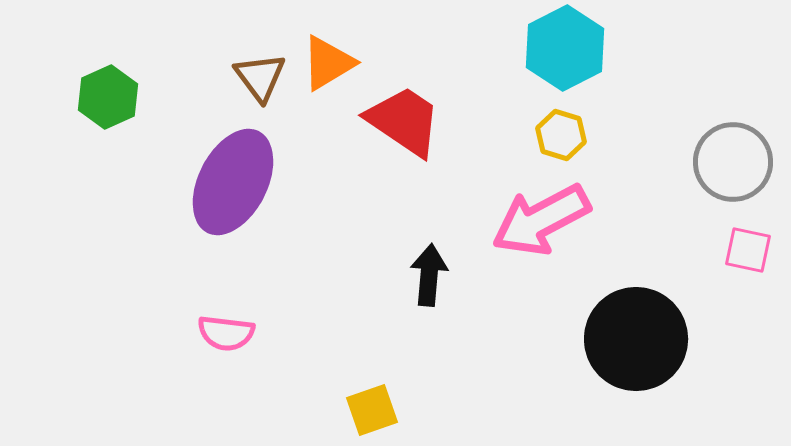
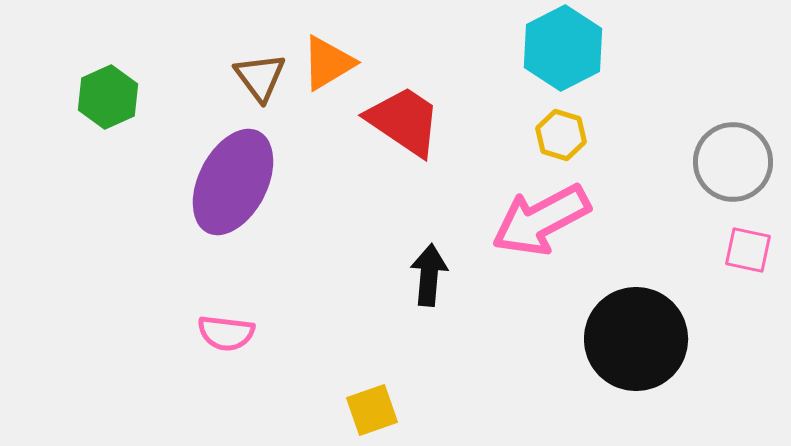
cyan hexagon: moved 2 px left
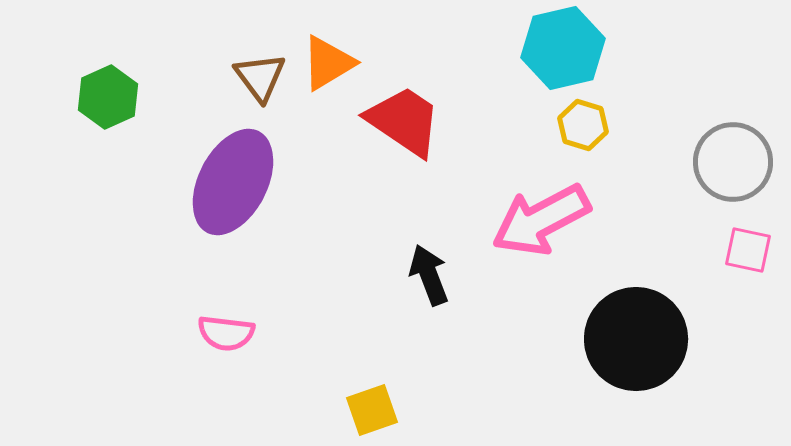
cyan hexagon: rotated 14 degrees clockwise
yellow hexagon: moved 22 px right, 10 px up
black arrow: rotated 26 degrees counterclockwise
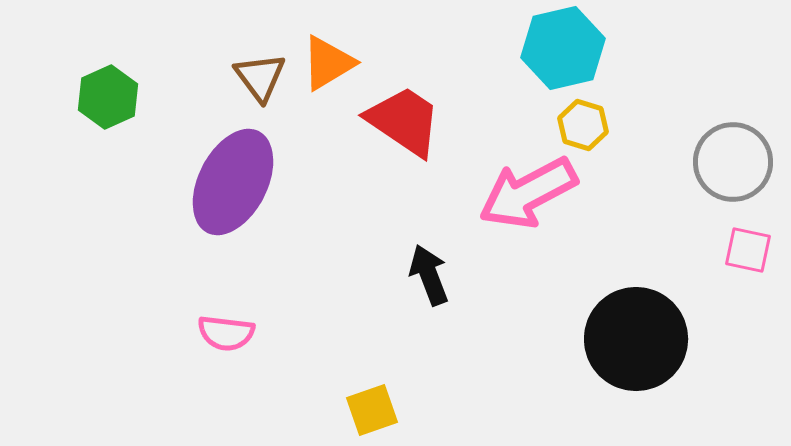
pink arrow: moved 13 px left, 27 px up
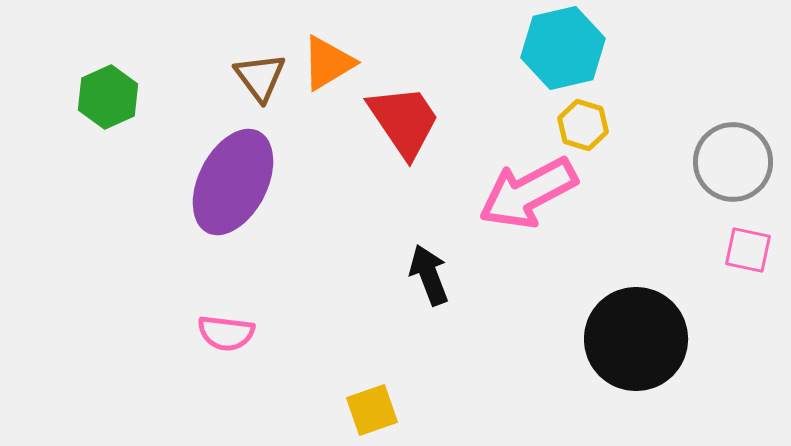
red trapezoid: rotated 22 degrees clockwise
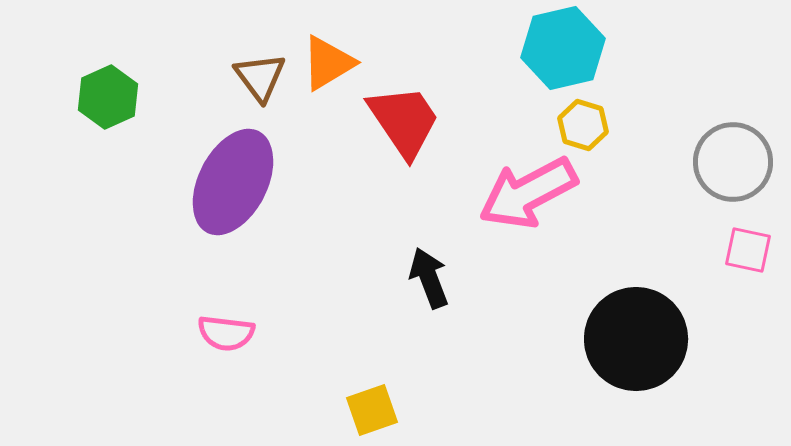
black arrow: moved 3 px down
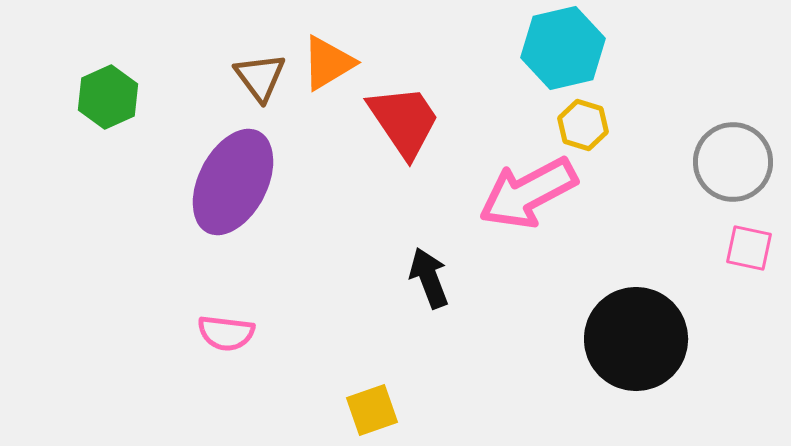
pink square: moved 1 px right, 2 px up
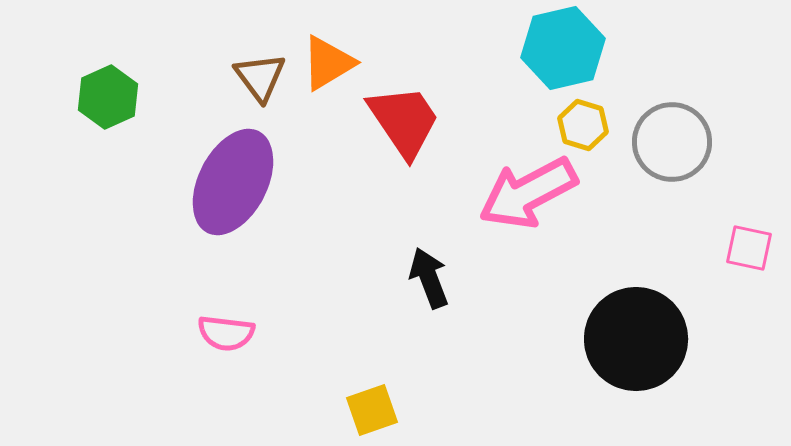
gray circle: moved 61 px left, 20 px up
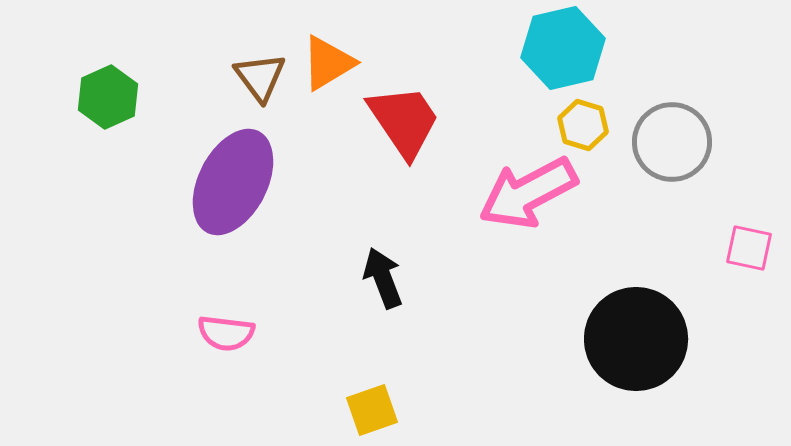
black arrow: moved 46 px left
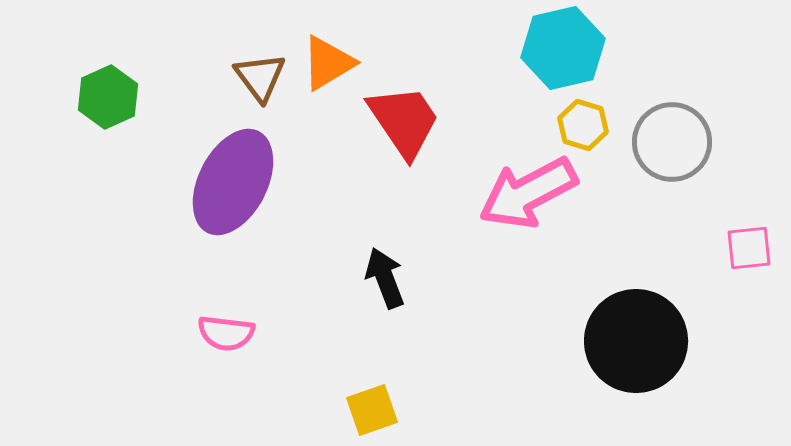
pink square: rotated 18 degrees counterclockwise
black arrow: moved 2 px right
black circle: moved 2 px down
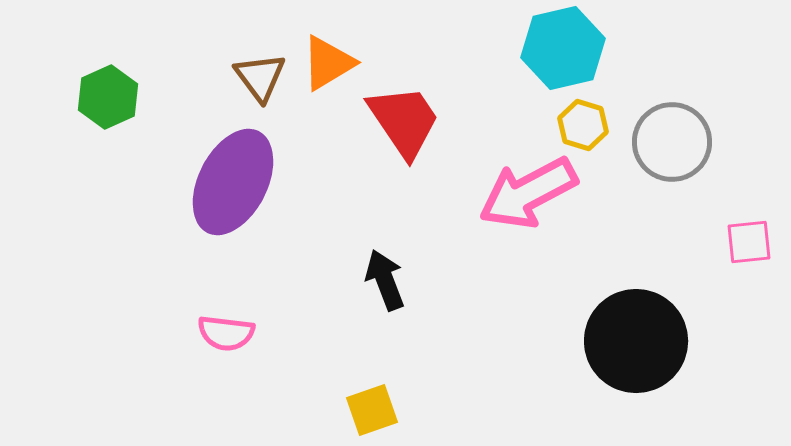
pink square: moved 6 px up
black arrow: moved 2 px down
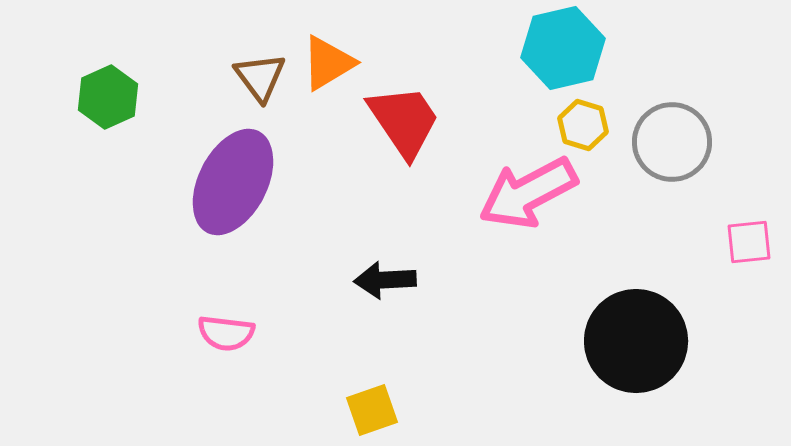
black arrow: rotated 72 degrees counterclockwise
